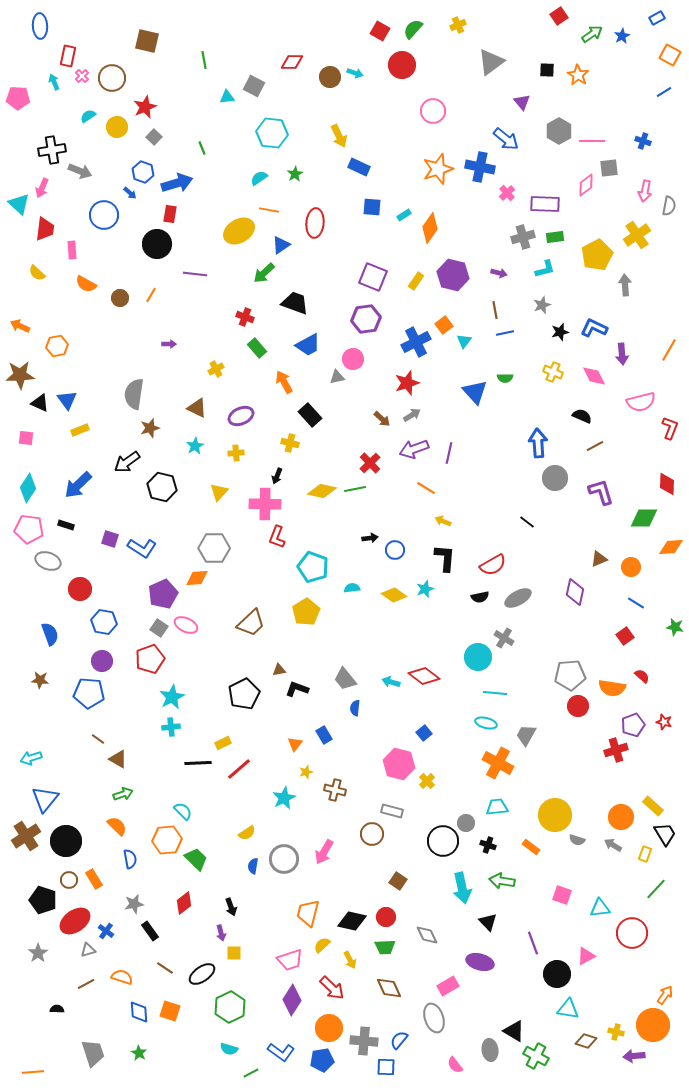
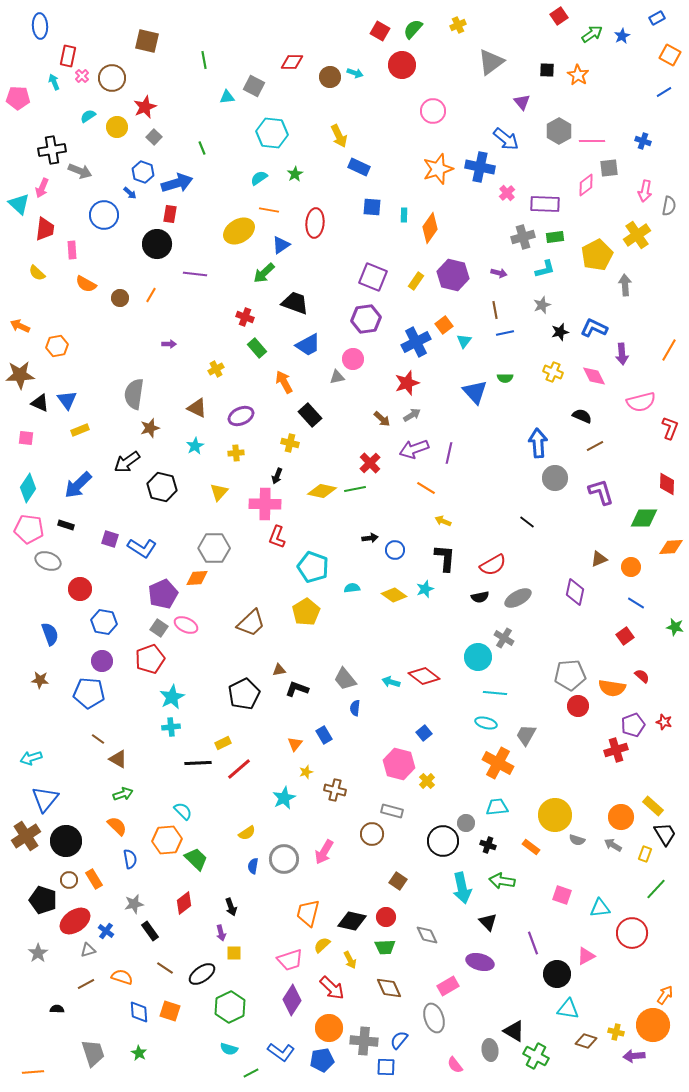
cyan rectangle at (404, 215): rotated 56 degrees counterclockwise
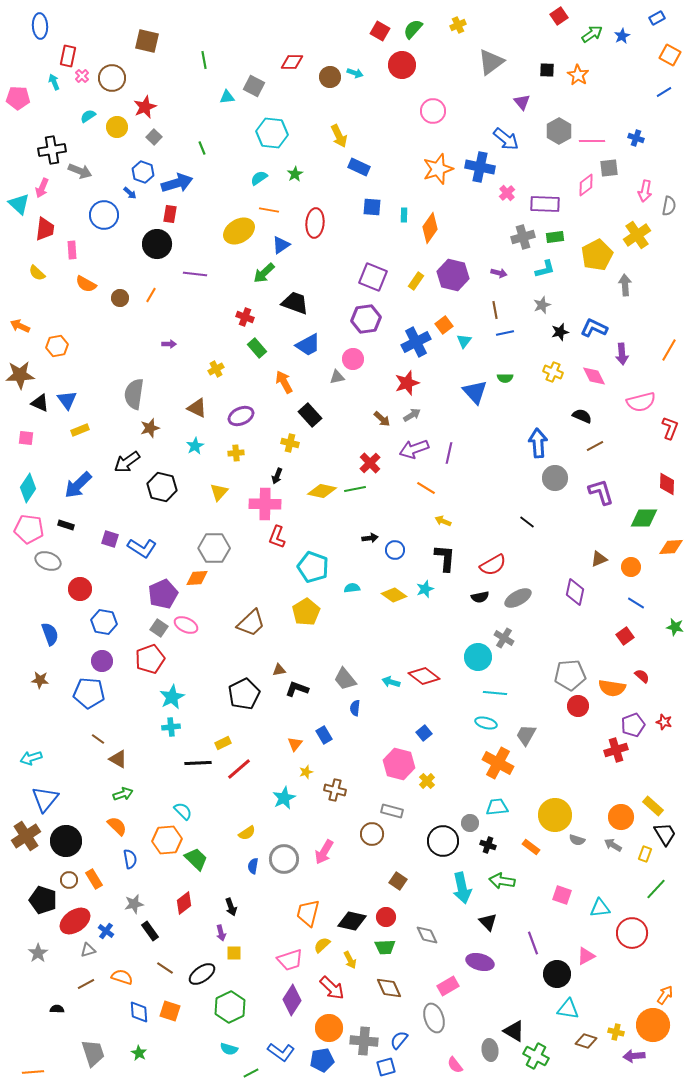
blue cross at (643, 141): moved 7 px left, 3 px up
gray circle at (466, 823): moved 4 px right
blue square at (386, 1067): rotated 18 degrees counterclockwise
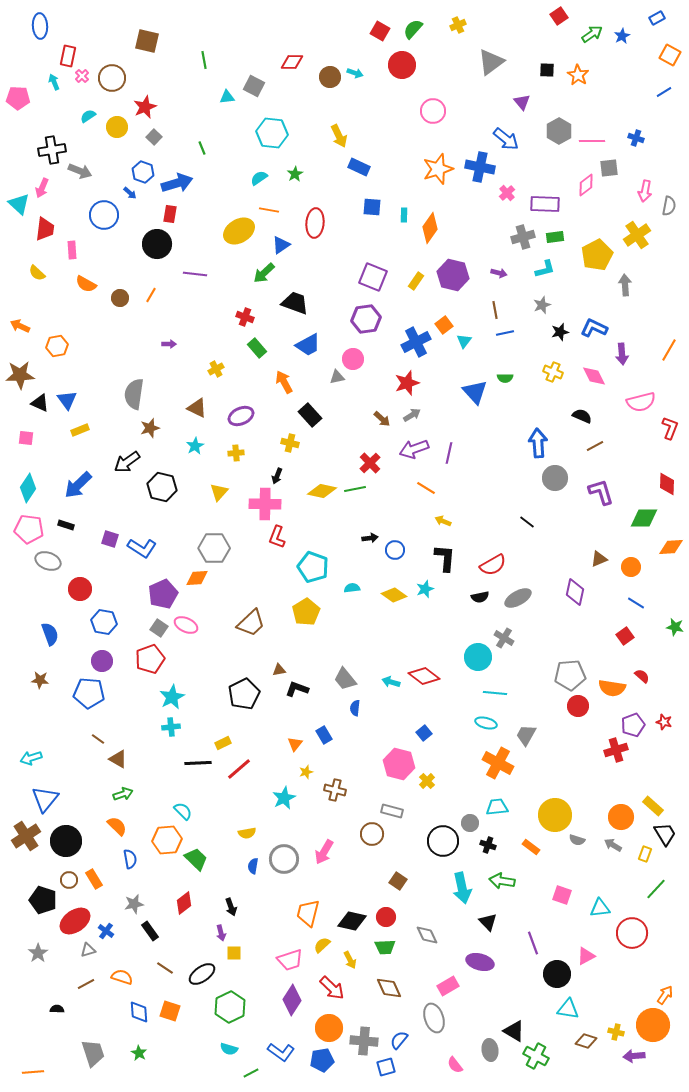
yellow semicircle at (247, 833): rotated 24 degrees clockwise
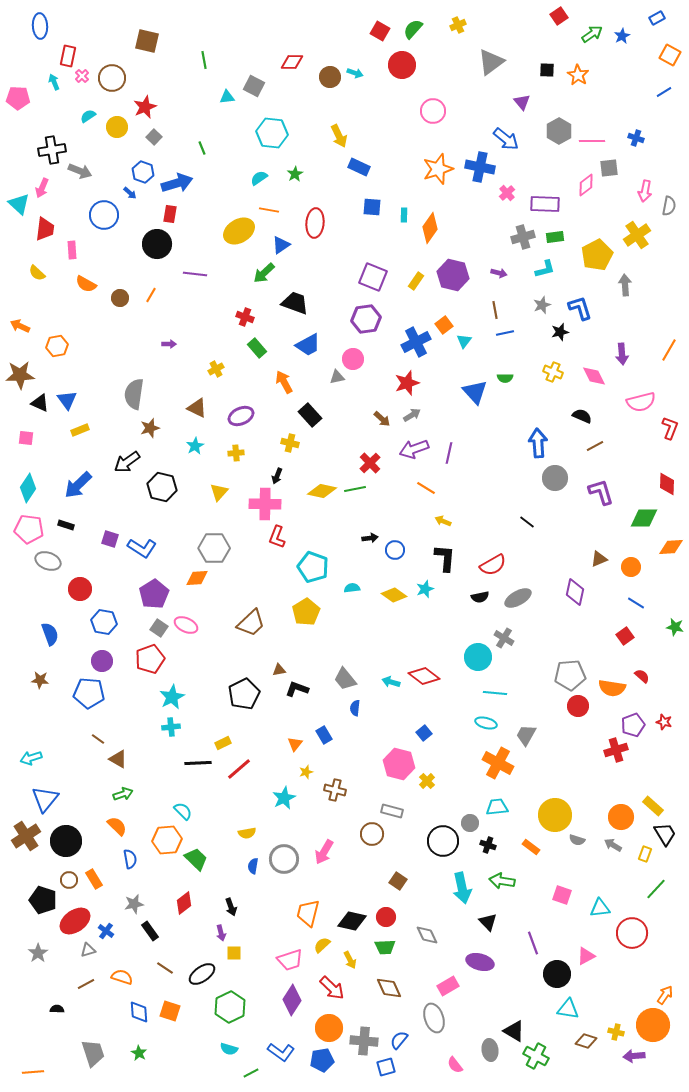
blue L-shape at (594, 328): moved 14 px left, 20 px up; rotated 48 degrees clockwise
purple pentagon at (163, 594): moved 9 px left; rotated 8 degrees counterclockwise
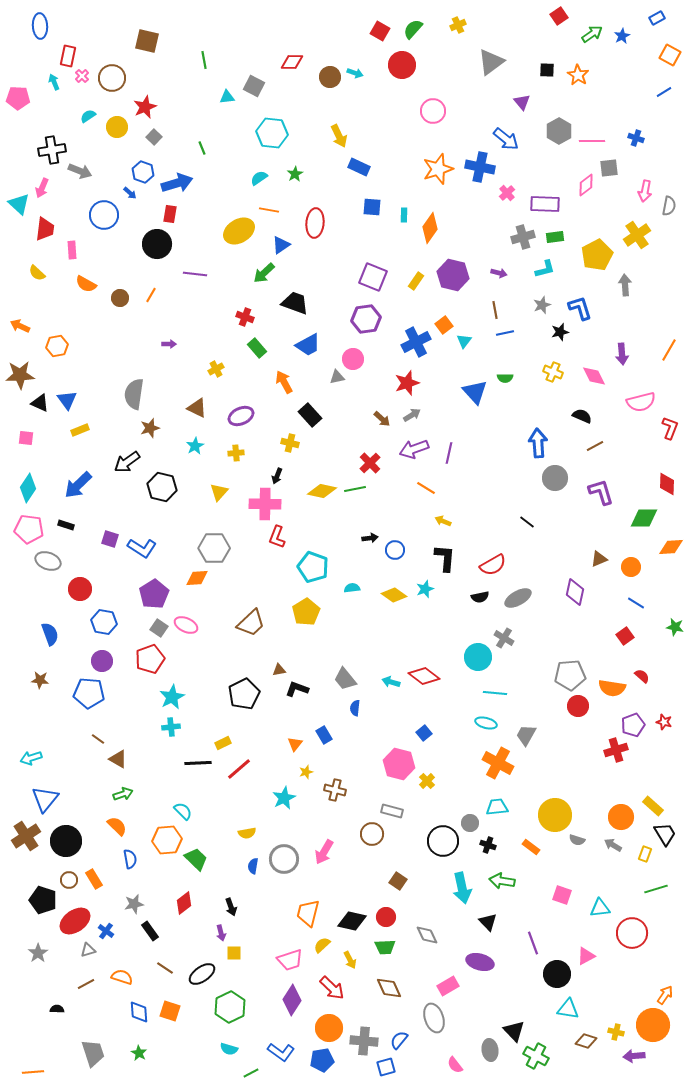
green line at (656, 889): rotated 30 degrees clockwise
black triangle at (514, 1031): rotated 15 degrees clockwise
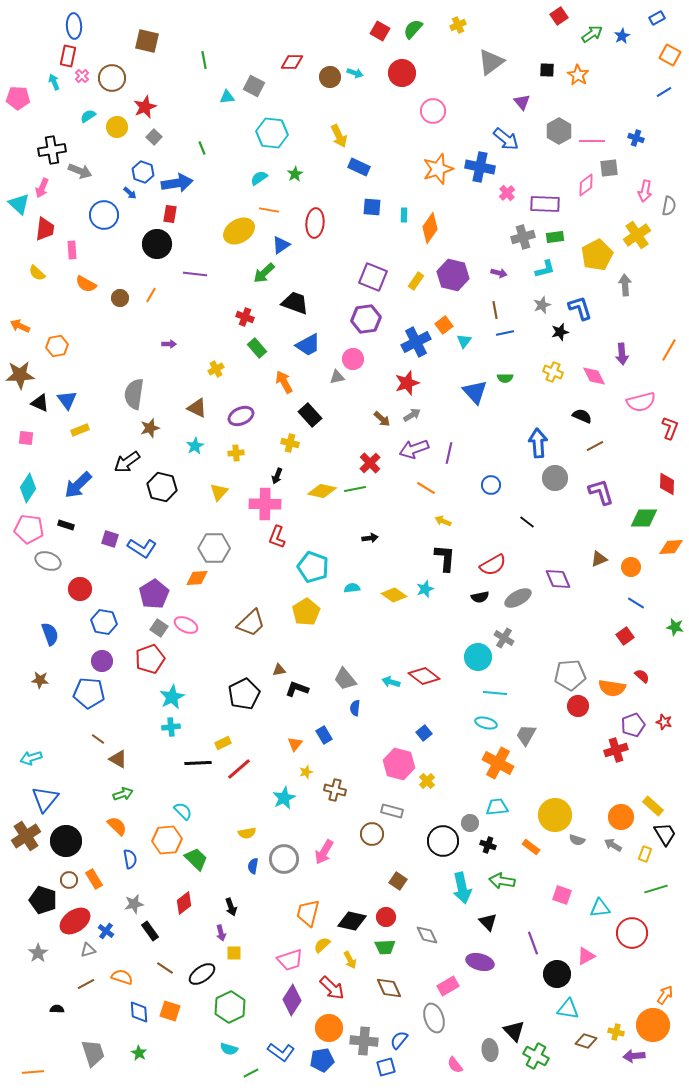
blue ellipse at (40, 26): moved 34 px right
red circle at (402, 65): moved 8 px down
blue arrow at (177, 183): rotated 8 degrees clockwise
blue circle at (395, 550): moved 96 px right, 65 px up
purple diamond at (575, 592): moved 17 px left, 13 px up; rotated 36 degrees counterclockwise
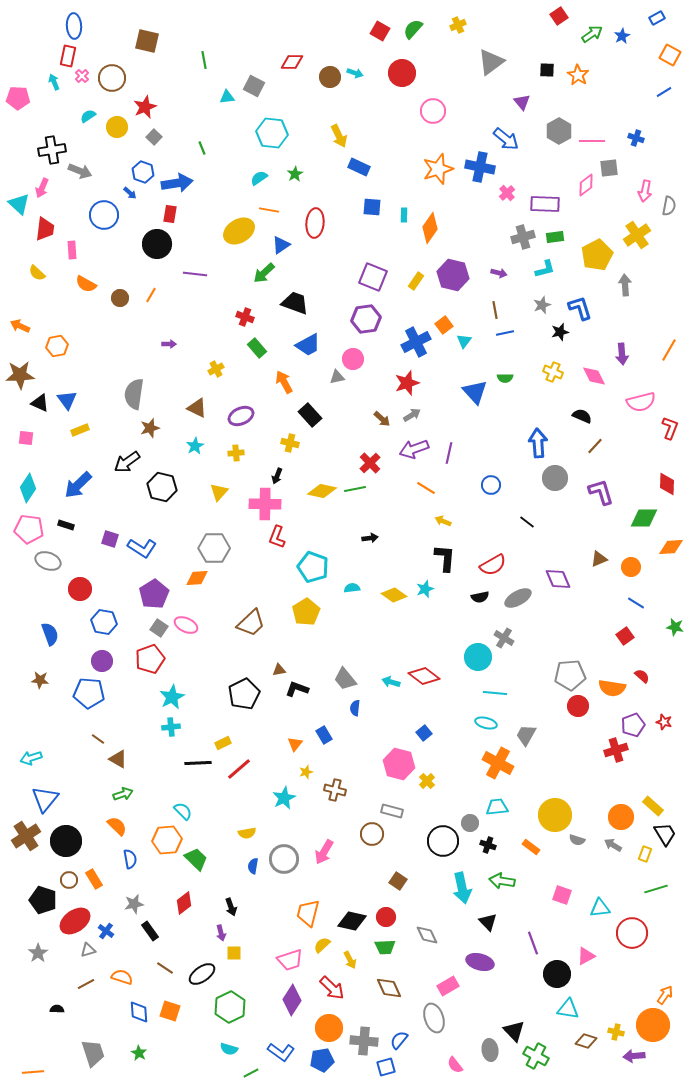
brown line at (595, 446): rotated 18 degrees counterclockwise
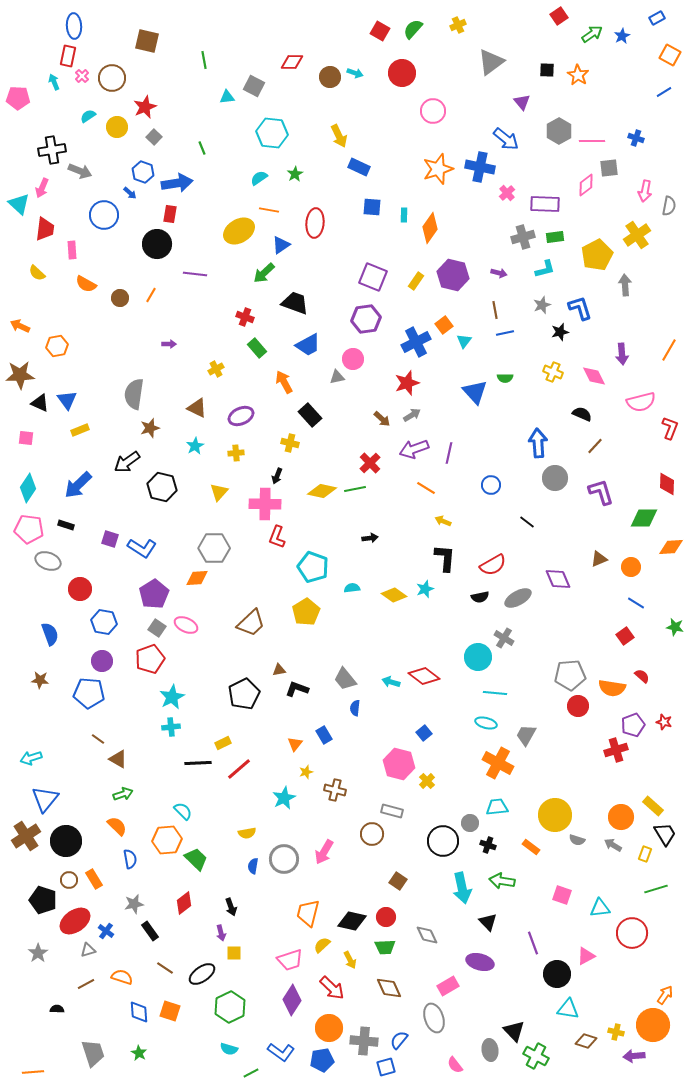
black semicircle at (582, 416): moved 2 px up
gray square at (159, 628): moved 2 px left
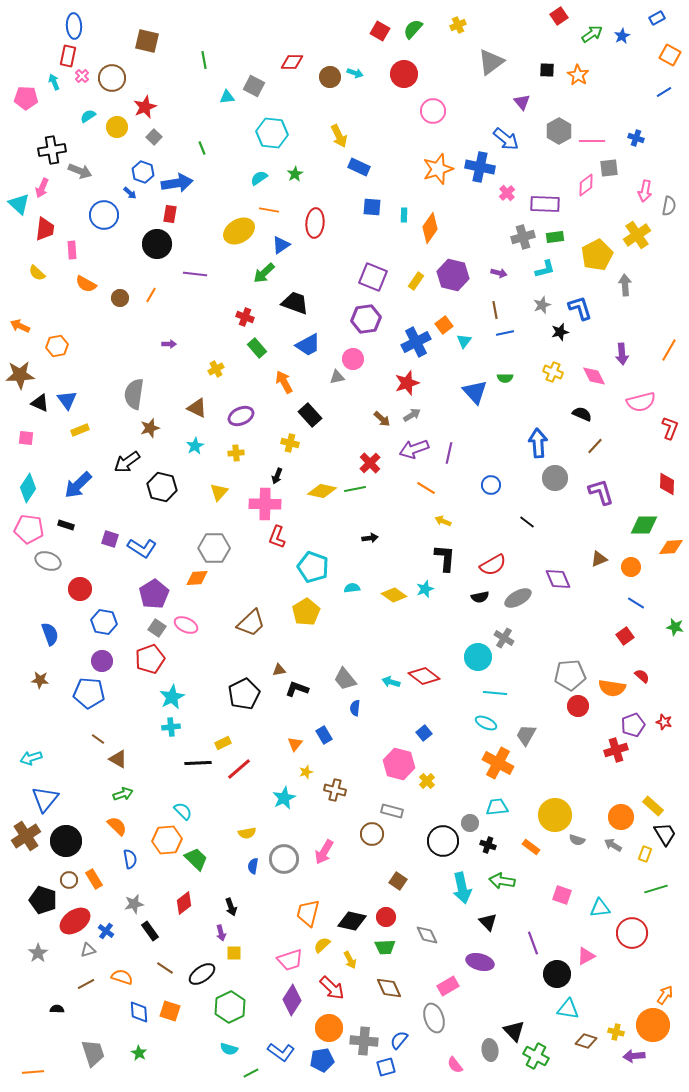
red circle at (402, 73): moved 2 px right, 1 px down
pink pentagon at (18, 98): moved 8 px right
green diamond at (644, 518): moved 7 px down
cyan ellipse at (486, 723): rotated 10 degrees clockwise
